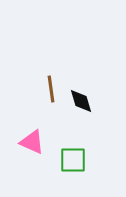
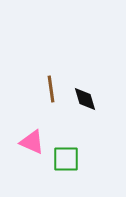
black diamond: moved 4 px right, 2 px up
green square: moved 7 px left, 1 px up
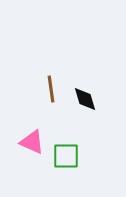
green square: moved 3 px up
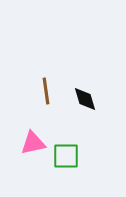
brown line: moved 5 px left, 2 px down
pink triangle: moved 1 px right, 1 px down; rotated 36 degrees counterclockwise
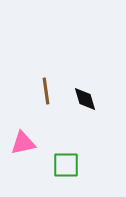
pink triangle: moved 10 px left
green square: moved 9 px down
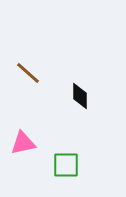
brown line: moved 18 px left, 18 px up; rotated 40 degrees counterclockwise
black diamond: moved 5 px left, 3 px up; rotated 16 degrees clockwise
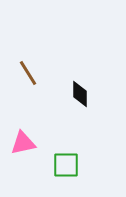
brown line: rotated 16 degrees clockwise
black diamond: moved 2 px up
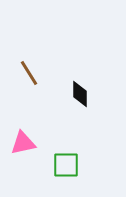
brown line: moved 1 px right
